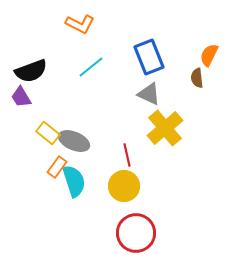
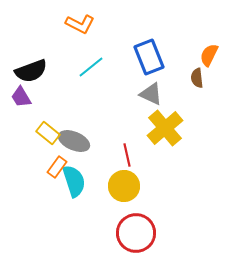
gray triangle: moved 2 px right
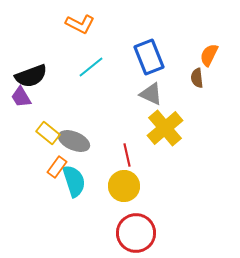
black semicircle: moved 5 px down
